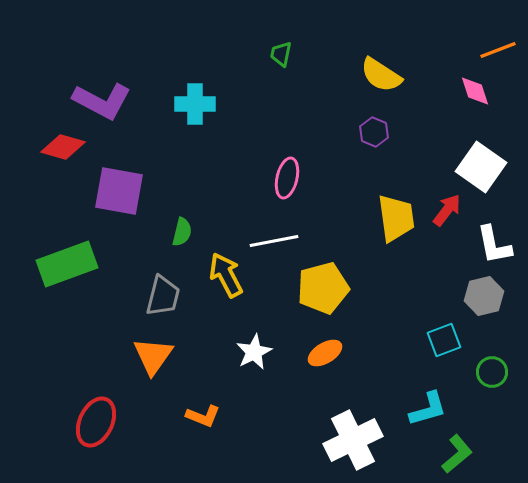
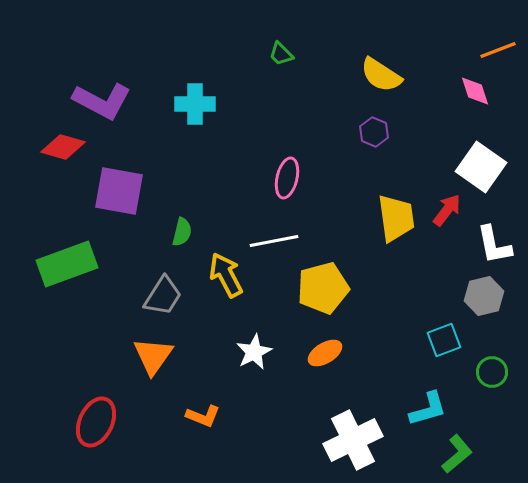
green trapezoid: rotated 56 degrees counterclockwise
gray trapezoid: rotated 18 degrees clockwise
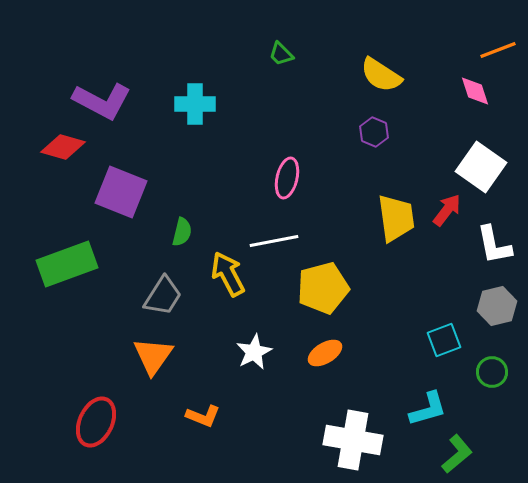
purple square: moved 2 px right, 1 px down; rotated 12 degrees clockwise
yellow arrow: moved 2 px right, 1 px up
gray hexagon: moved 13 px right, 10 px down
white cross: rotated 36 degrees clockwise
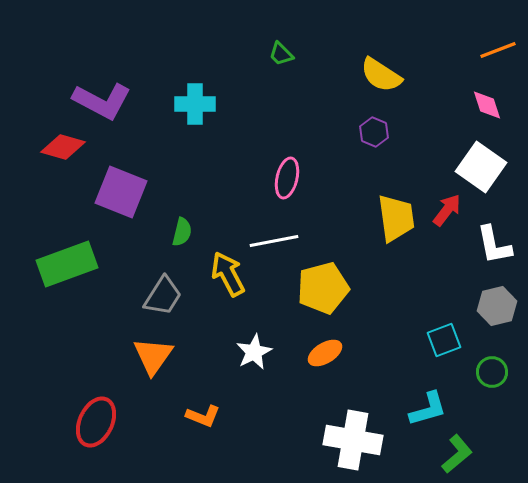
pink diamond: moved 12 px right, 14 px down
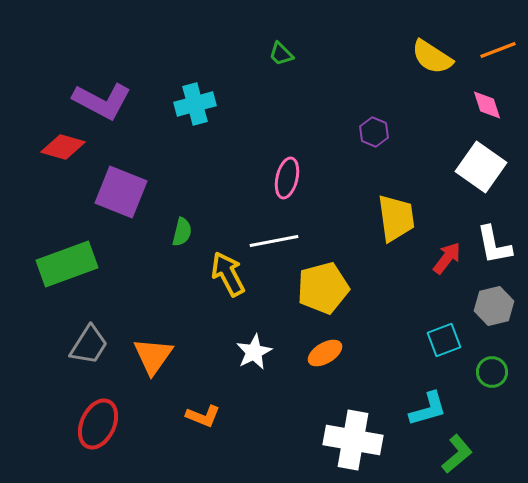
yellow semicircle: moved 51 px right, 18 px up
cyan cross: rotated 15 degrees counterclockwise
red arrow: moved 48 px down
gray trapezoid: moved 74 px left, 49 px down
gray hexagon: moved 3 px left
red ellipse: moved 2 px right, 2 px down
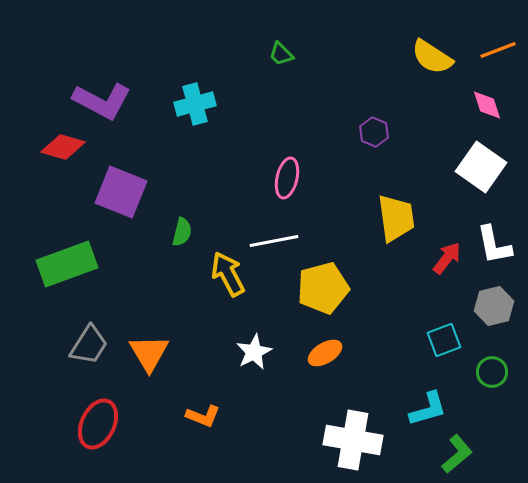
orange triangle: moved 4 px left, 3 px up; rotated 6 degrees counterclockwise
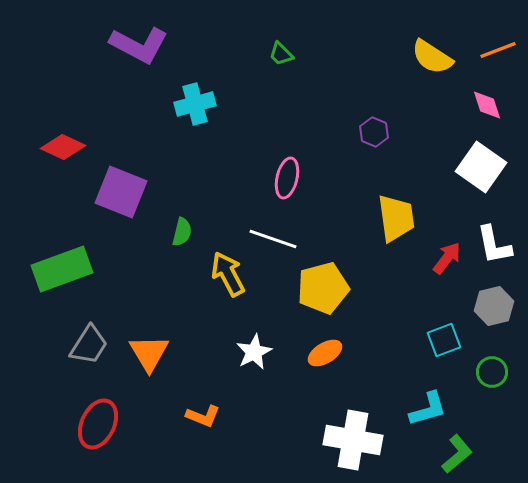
purple L-shape: moved 37 px right, 56 px up
red diamond: rotated 9 degrees clockwise
white line: moved 1 px left, 2 px up; rotated 30 degrees clockwise
green rectangle: moved 5 px left, 5 px down
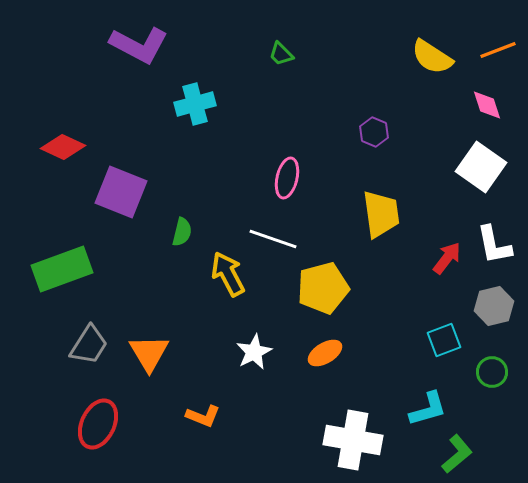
yellow trapezoid: moved 15 px left, 4 px up
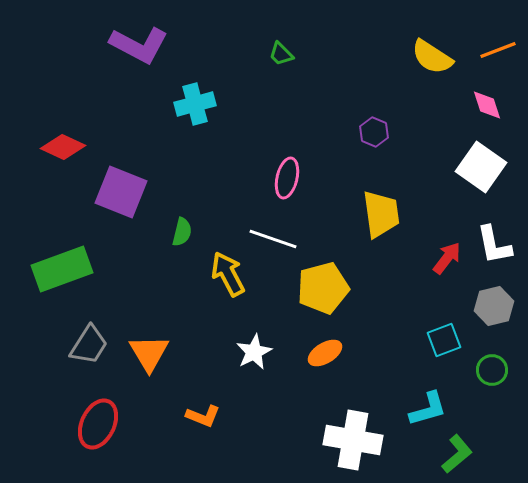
green circle: moved 2 px up
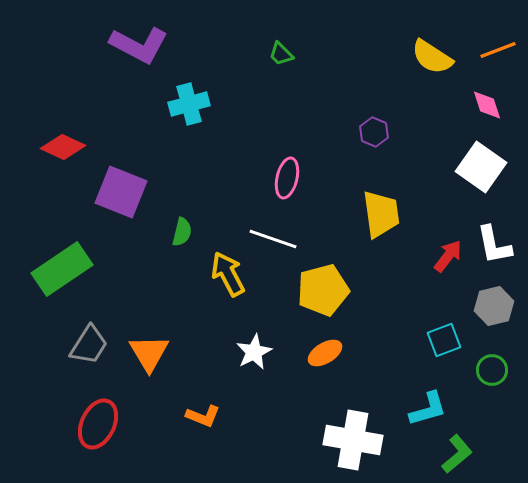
cyan cross: moved 6 px left
red arrow: moved 1 px right, 2 px up
green rectangle: rotated 14 degrees counterclockwise
yellow pentagon: moved 2 px down
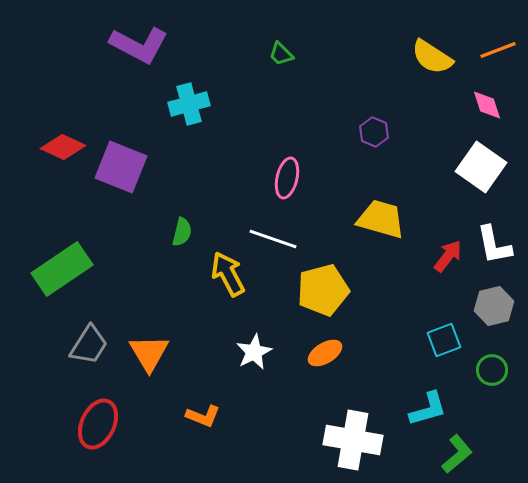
purple square: moved 25 px up
yellow trapezoid: moved 5 px down; rotated 66 degrees counterclockwise
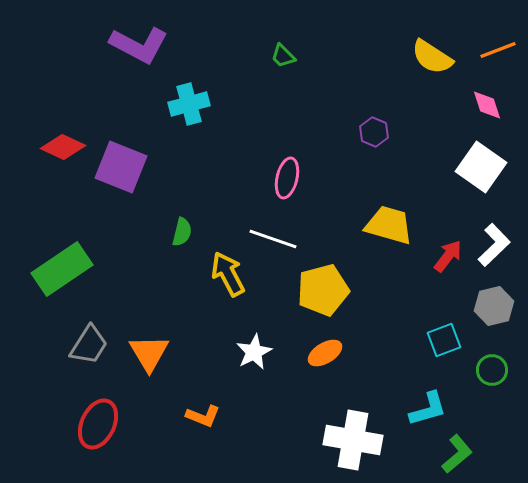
green trapezoid: moved 2 px right, 2 px down
yellow trapezoid: moved 8 px right, 6 px down
white L-shape: rotated 123 degrees counterclockwise
